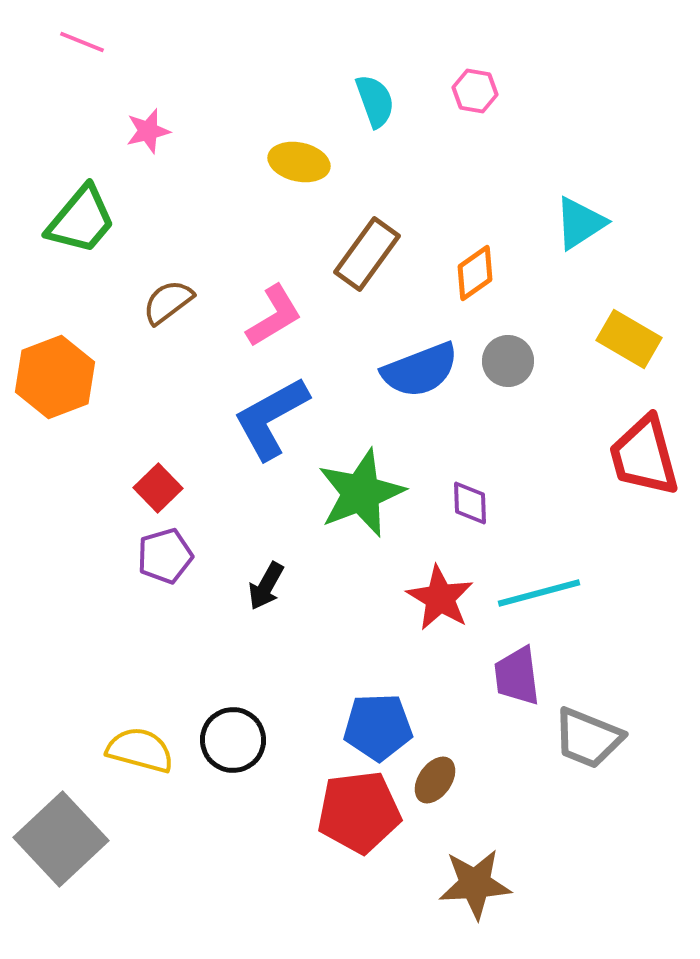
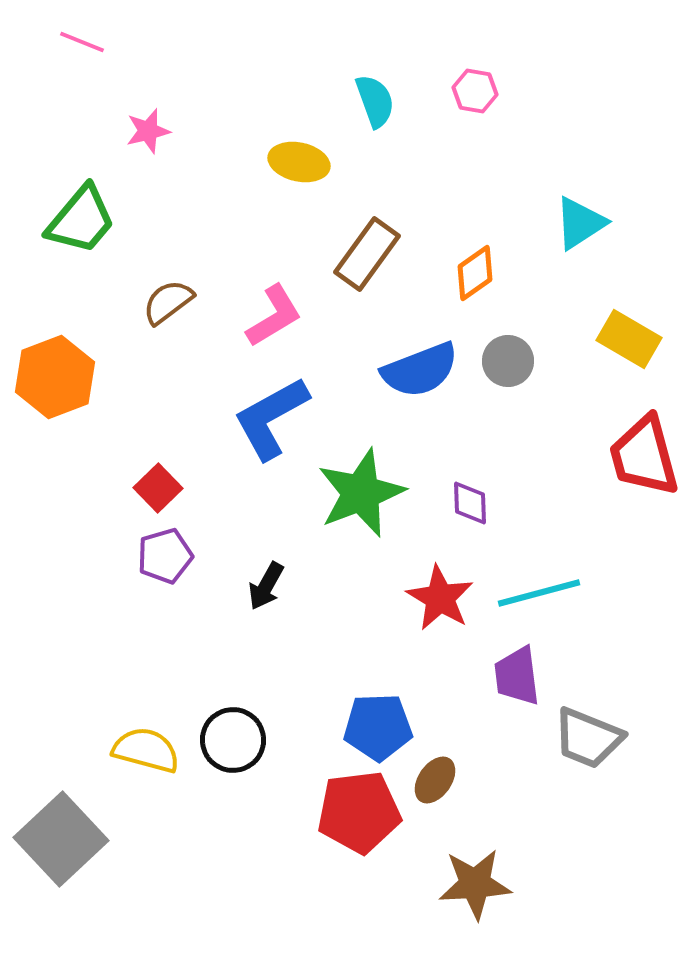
yellow semicircle: moved 6 px right
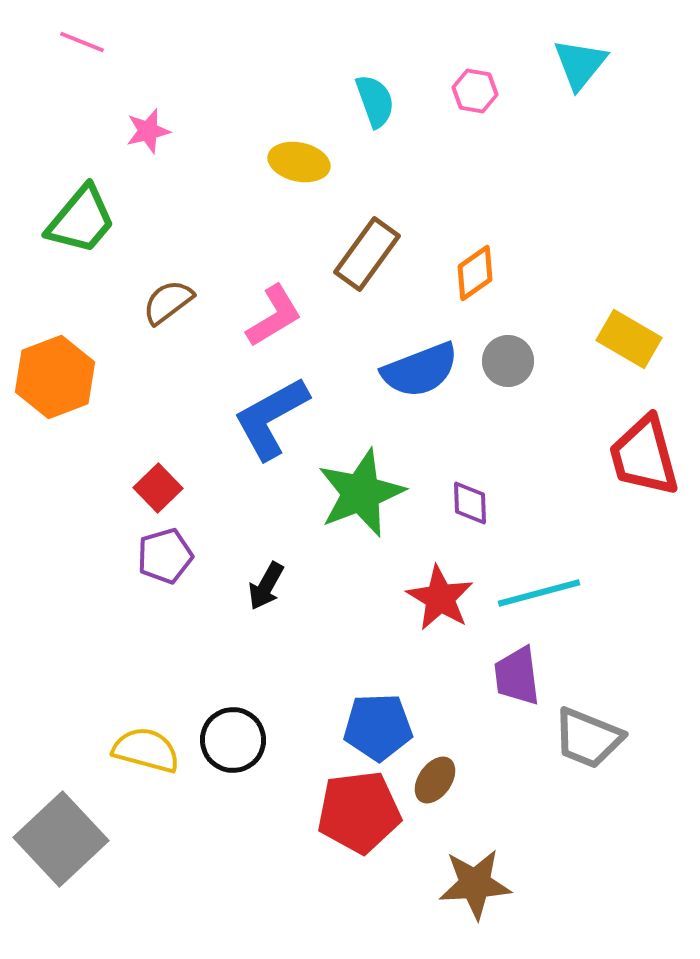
cyan triangle: moved 159 px up; rotated 18 degrees counterclockwise
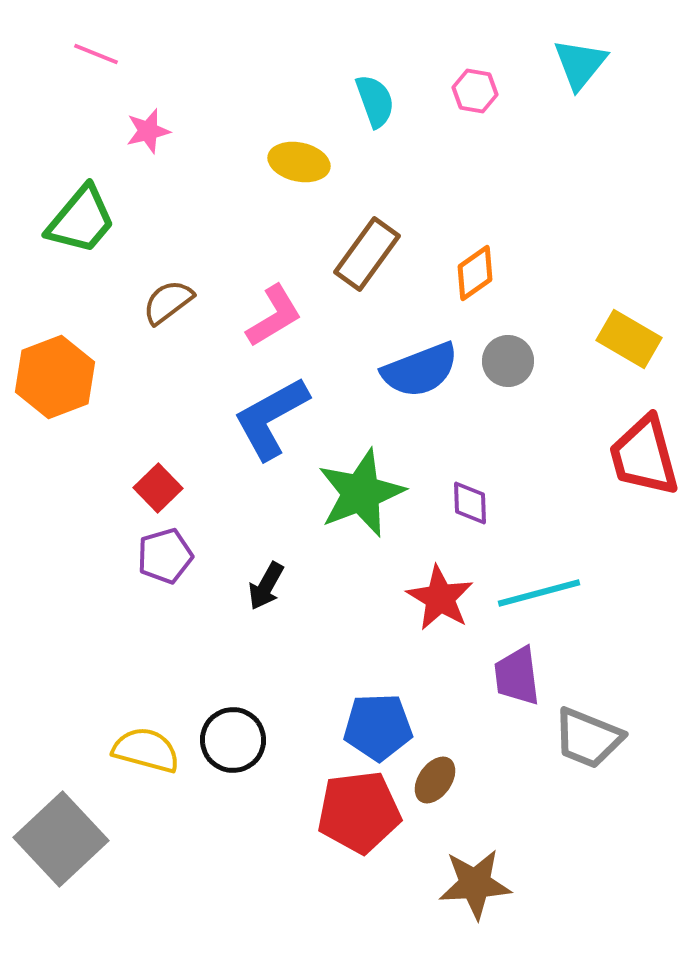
pink line: moved 14 px right, 12 px down
